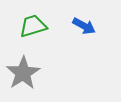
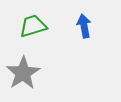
blue arrow: rotated 130 degrees counterclockwise
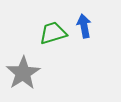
green trapezoid: moved 20 px right, 7 px down
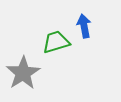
green trapezoid: moved 3 px right, 9 px down
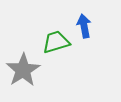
gray star: moved 3 px up
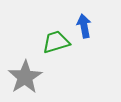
gray star: moved 2 px right, 7 px down
